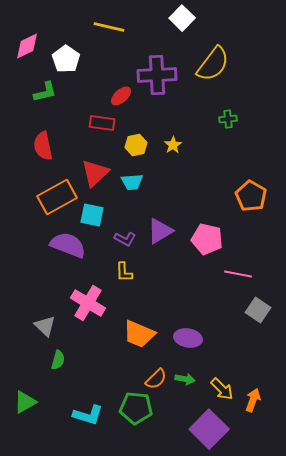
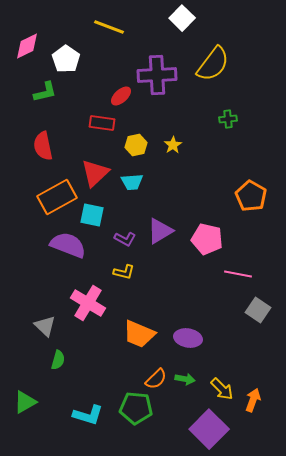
yellow line: rotated 8 degrees clockwise
yellow L-shape: rotated 75 degrees counterclockwise
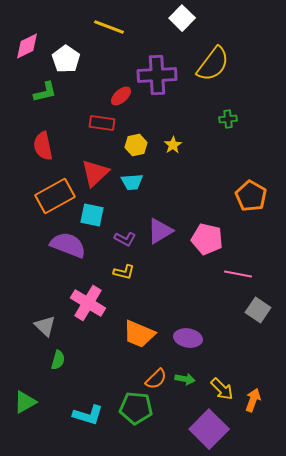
orange rectangle: moved 2 px left, 1 px up
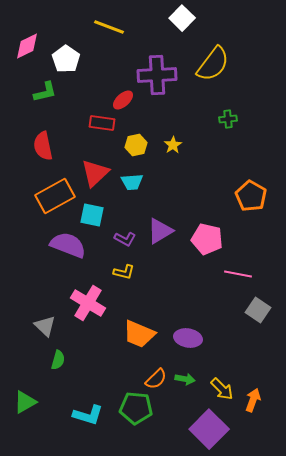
red ellipse: moved 2 px right, 4 px down
